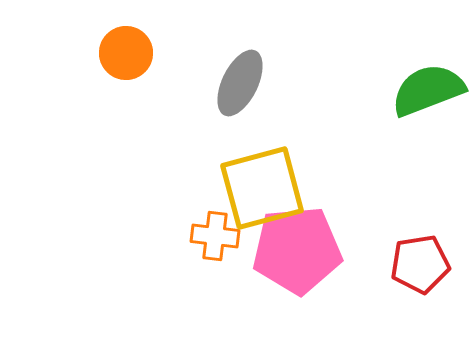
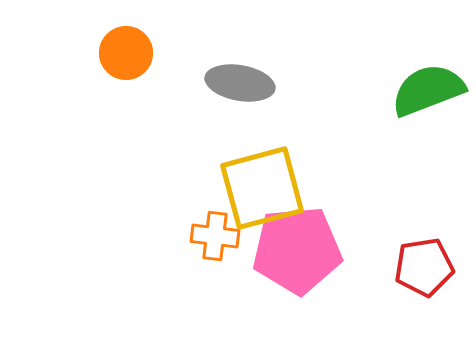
gray ellipse: rotated 74 degrees clockwise
red pentagon: moved 4 px right, 3 px down
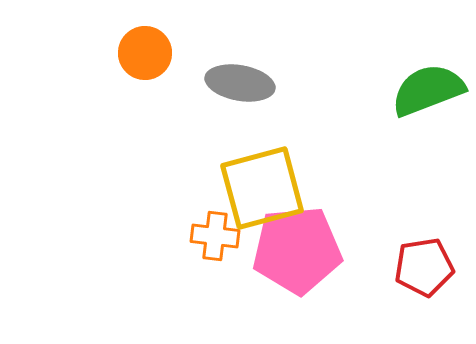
orange circle: moved 19 px right
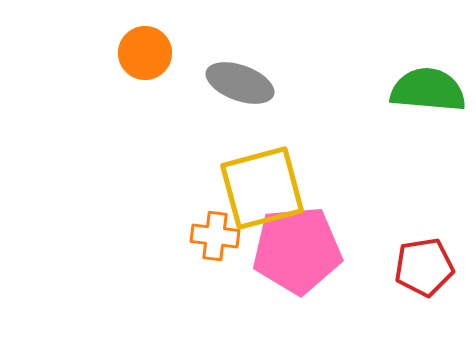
gray ellipse: rotated 10 degrees clockwise
green semicircle: rotated 26 degrees clockwise
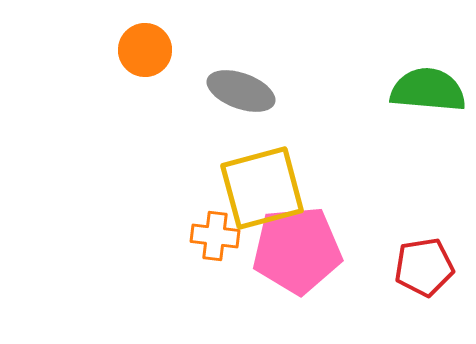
orange circle: moved 3 px up
gray ellipse: moved 1 px right, 8 px down
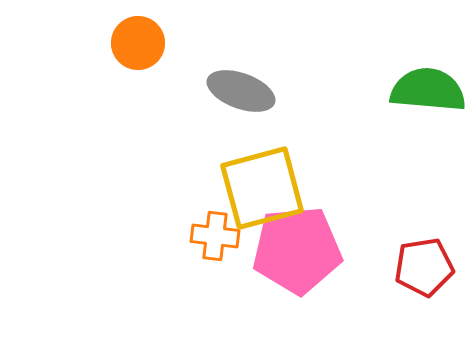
orange circle: moved 7 px left, 7 px up
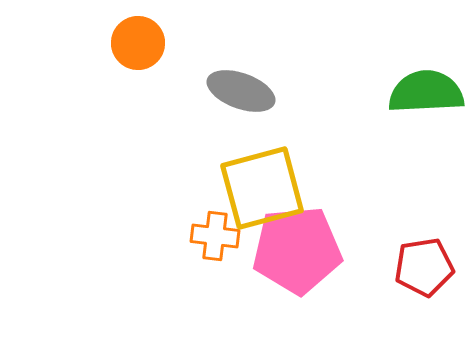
green semicircle: moved 2 px left, 2 px down; rotated 8 degrees counterclockwise
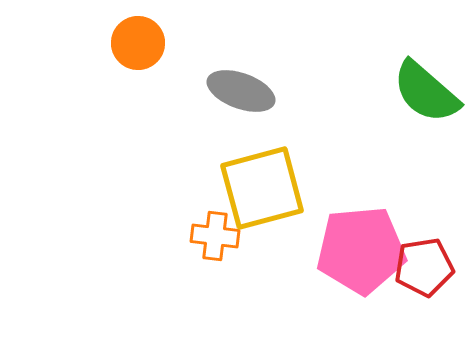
green semicircle: rotated 136 degrees counterclockwise
pink pentagon: moved 64 px right
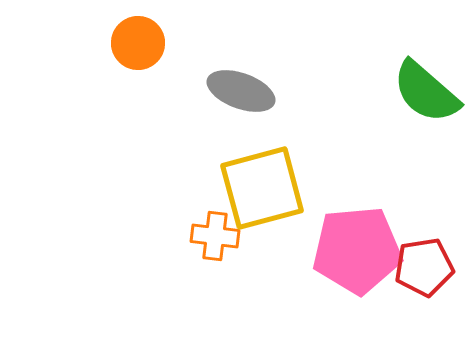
pink pentagon: moved 4 px left
